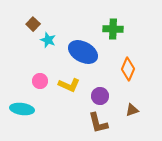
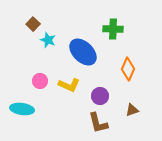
blue ellipse: rotated 16 degrees clockwise
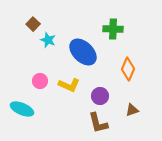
cyan ellipse: rotated 15 degrees clockwise
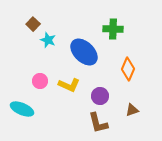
blue ellipse: moved 1 px right
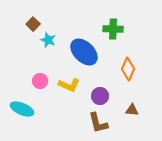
brown triangle: rotated 24 degrees clockwise
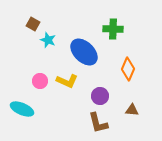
brown square: rotated 16 degrees counterclockwise
yellow L-shape: moved 2 px left, 4 px up
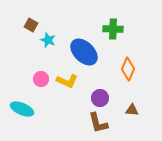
brown square: moved 2 px left, 1 px down
pink circle: moved 1 px right, 2 px up
purple circle: moved 2 px down
